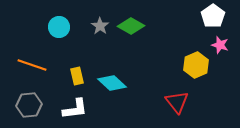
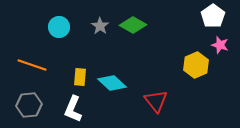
green diamond: moved 2 px right, 1 px up
yellow rectangle: moved 3 px right, 1 px down; rotated 18 degrees clockwise
red triangle: moved 21 px left, 1 px up
white L-shape: moved 2 px left; rotated 120 degrees clockwise
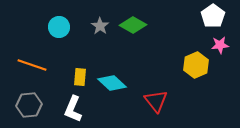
pink star: rotated 24 degrees counterclockwise
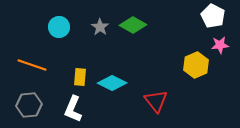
white pentagon: rotated 10 degrees counterclockwise
gray star: moved 1 px down
cyan diamond: rotated 16 degrees counterclockwise
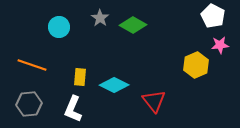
gray star: moved 9 px up
cyan diamond: moved 2 px right, 2 px down
red triangle: moved 2 px left
gray hexagon: moved 1 px up
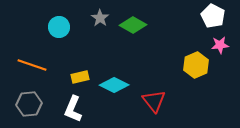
yellow rectangle: rotated 72 degrees clockwise
